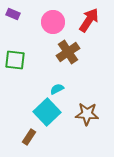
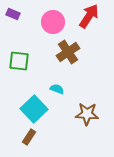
red arrow: moved 4 px up
green square: moved 4 px right, 1 px down
cyan semicircle: rotated 48 degrees clockwise
cyan square: moved 13 px left, 3 px up
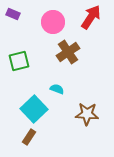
red arrow: moved 2 px right, 1 px down
green square: rotated 20 degrees counterclockwise
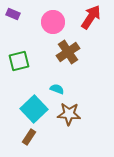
brown star: moved 18 px left
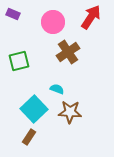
brown star: moved 1 px right, 2 px up
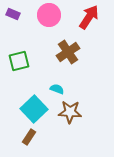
red arrow: moved 2 px left
pink circle: moved 4 px left, 7 px up
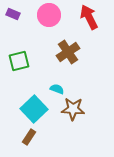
red arrow: rotated 60 degrees counterclockwise
brown star: moved 3 px right, 3 px up
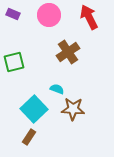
green square: moved 5 px left, 1 px down
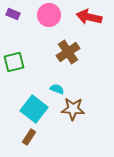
red arrow: rotated 50 degrees counterclockwise
cyan square: rotated 8 degrees counterclockwise
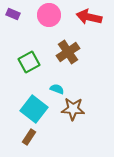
green square: moved 15 px right; rotated 15 degrees counterclockwise
